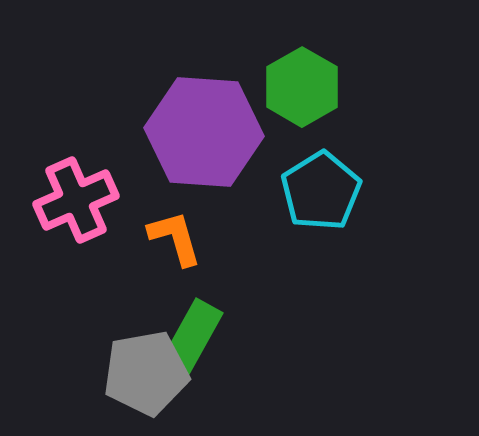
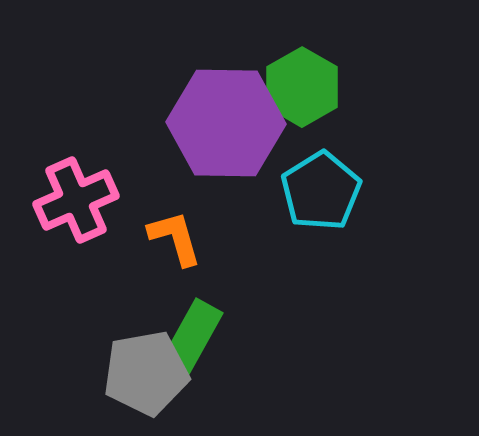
purple hexagon: moved 22 px right, 9 px up; rotated 3 degrees counterclockwise
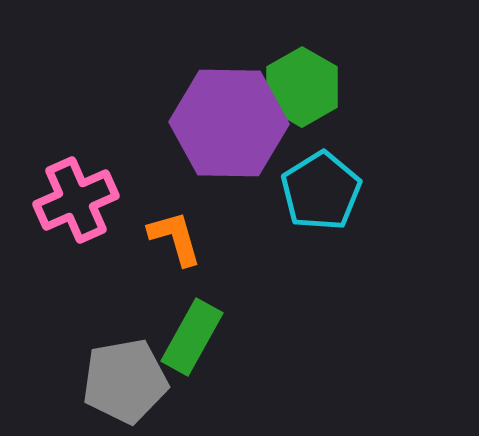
purple hexagon: moved 3 px right
gray pentagon: moved 21 px left, 8 px down
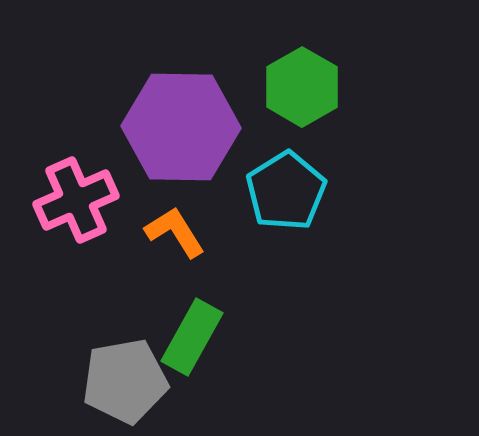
purple hexagon: moved 48 px left, 4 px down
cyan pentagon: moved 35 px left
orange L-shape: moved 6 px up; rotated 16 degrees counterclockwise
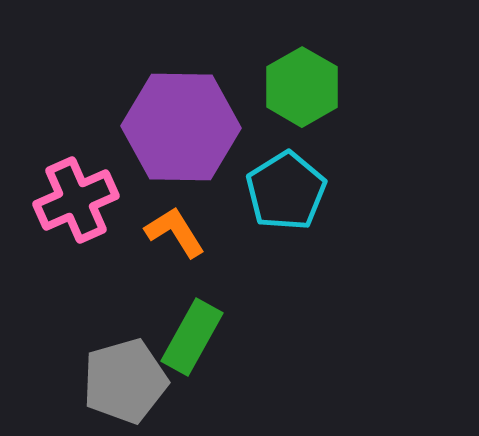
gray pentagon: rotated 6 degrees counterclockwise
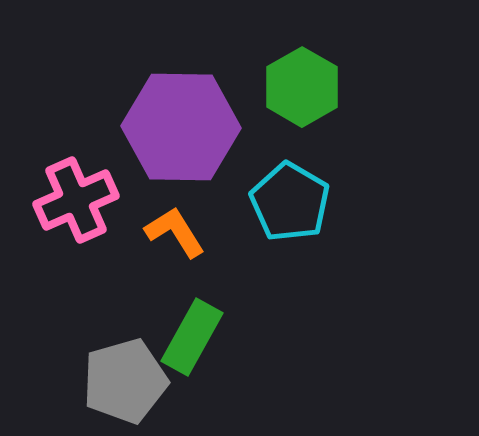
cyan pentagon: moved 4 px right, 11 px down; rotated 10 degrees counterclockwise
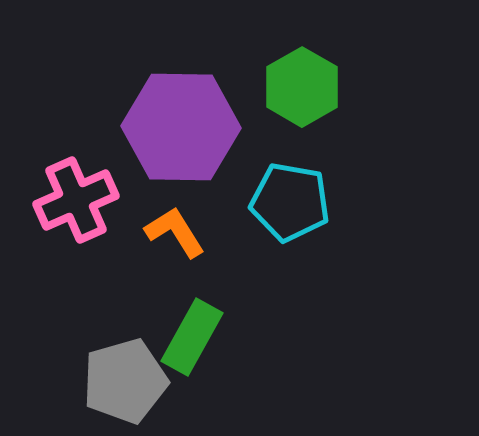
cyan pentagon: rotated 20 degrees counterclockwise
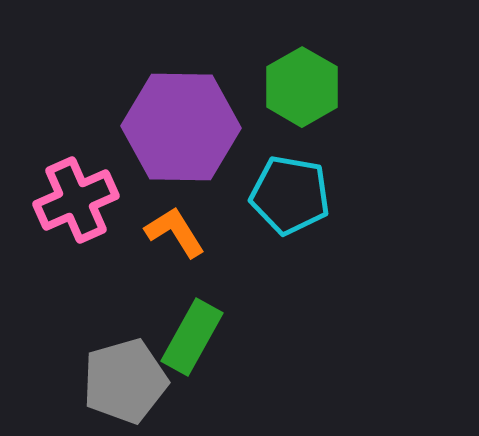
cyan pentagon: moved 7 px up
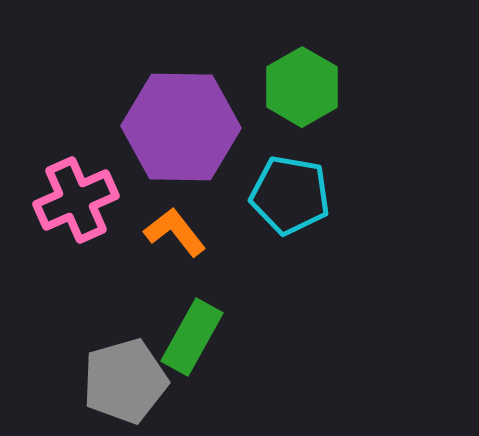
orange L-shape: rotated 6 degrees counterclockwise
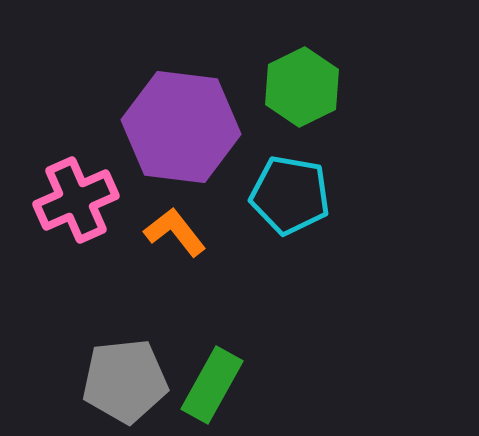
green hexagon: rotated 4 degrees clockwise
purple hexagon: rotated 6 degrees clockwise
green rectangle: moved 20 px right, 48 px down
gray pentagon: rotated 10 degrees clockwise
